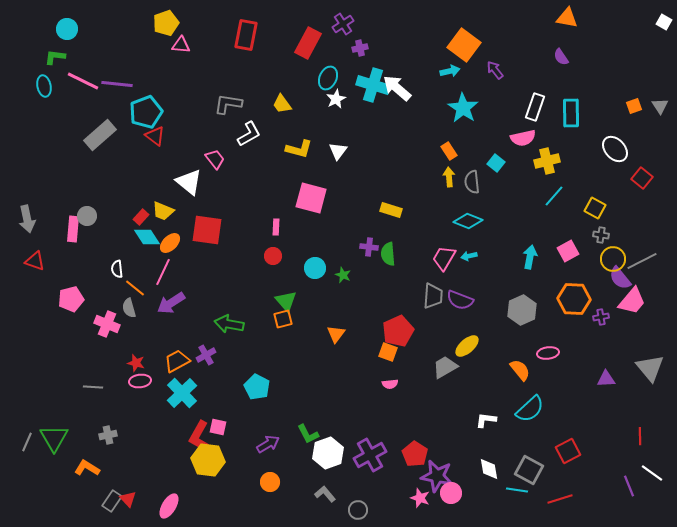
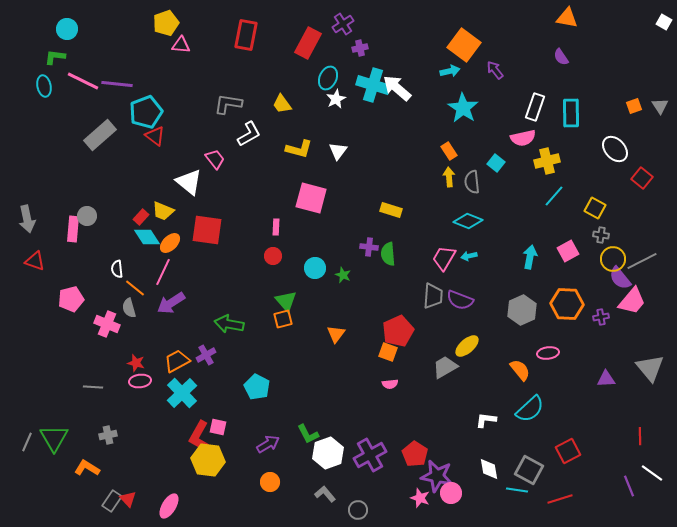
orange hexagon at (574, 299): moved 7 px left, 5 px down
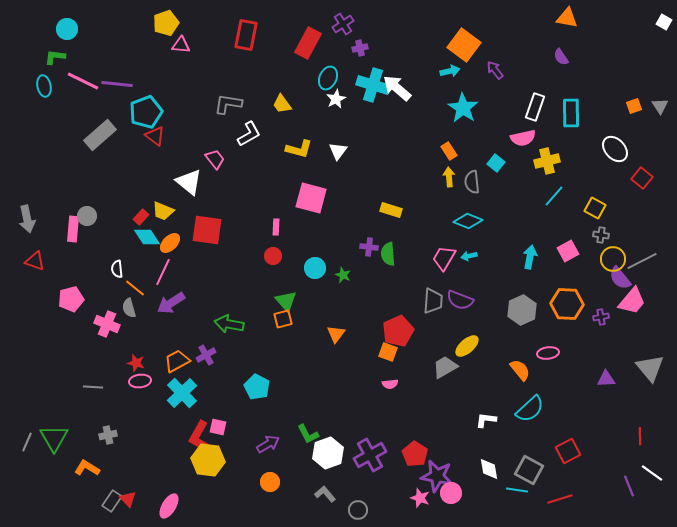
gray trapezoid at (433, 296): moved 5 px down
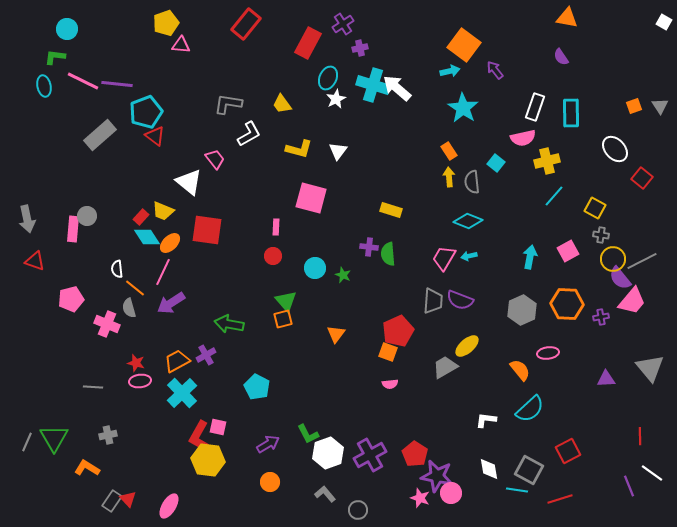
red rectangle at (246, 35): moved 11 px up; rotated 28 degrees clockwise
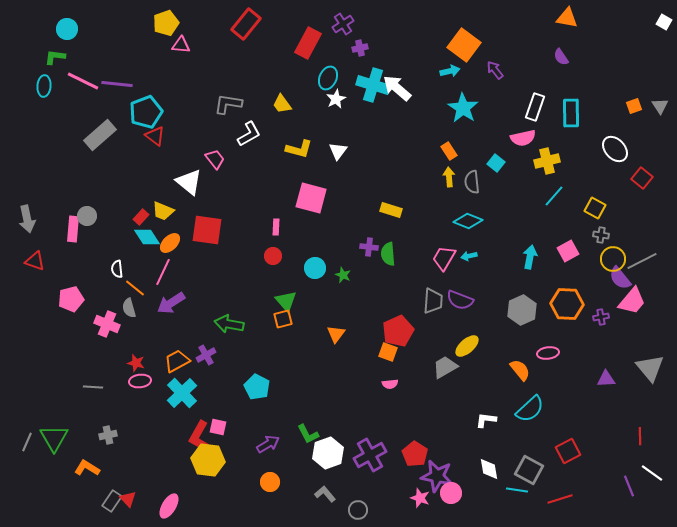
cyan ellipse at (44, 86): rotated 15 degrees clockwise
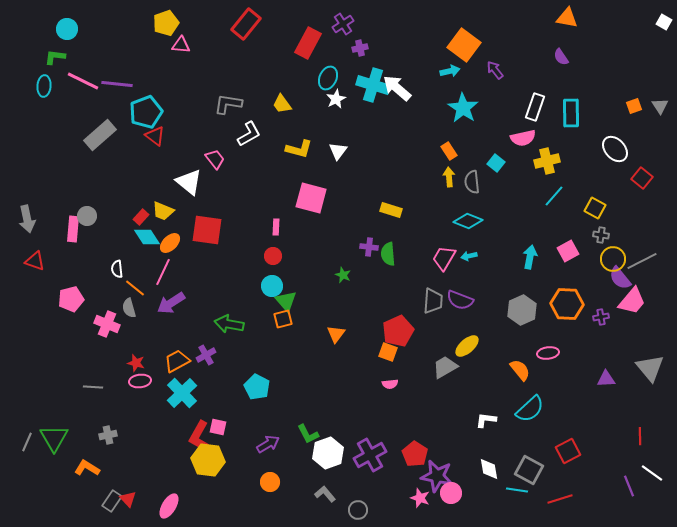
cyan circle at (315, 268): moved 43 px left, 18 px down
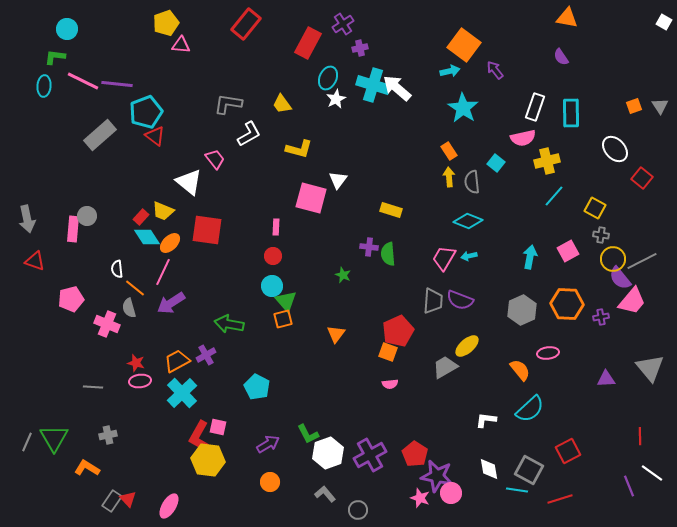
white triangle at (338, 151): moved 29 px down
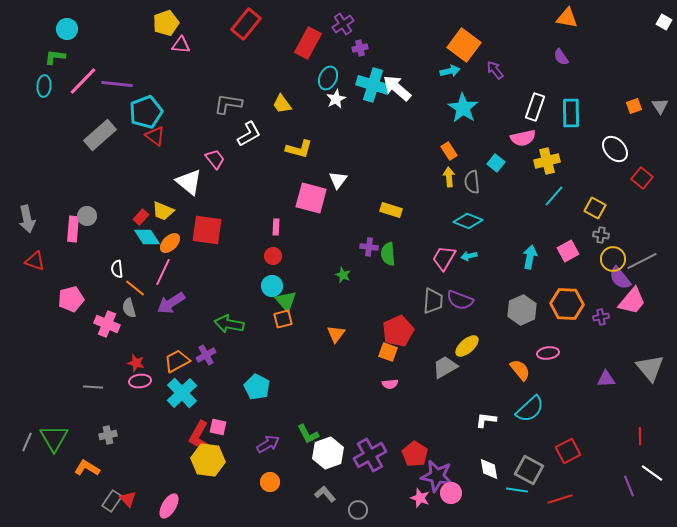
pink line at (83, 81): rotated 72 degrees counterclockwise
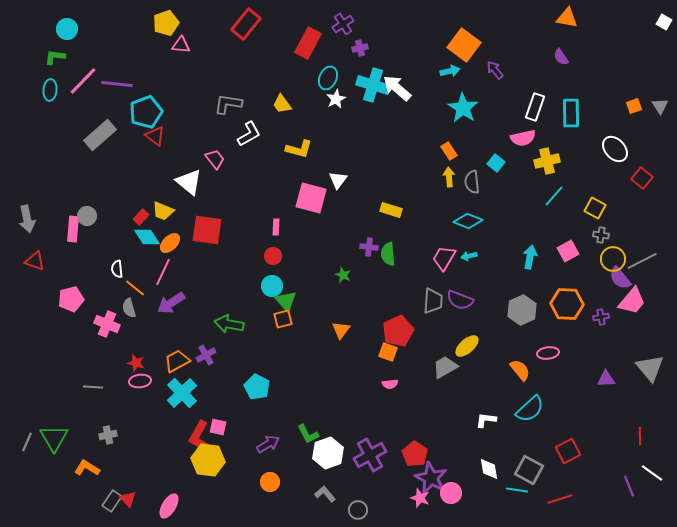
cyan ellipse at (44, 86): moved 6 px right, 4 px down
orange triangle at (336, 334): moved 5 px right, 4 px up
purple star at (437, 476): moved 6 px left, 2 px down; rotated 16 degrees clockwise
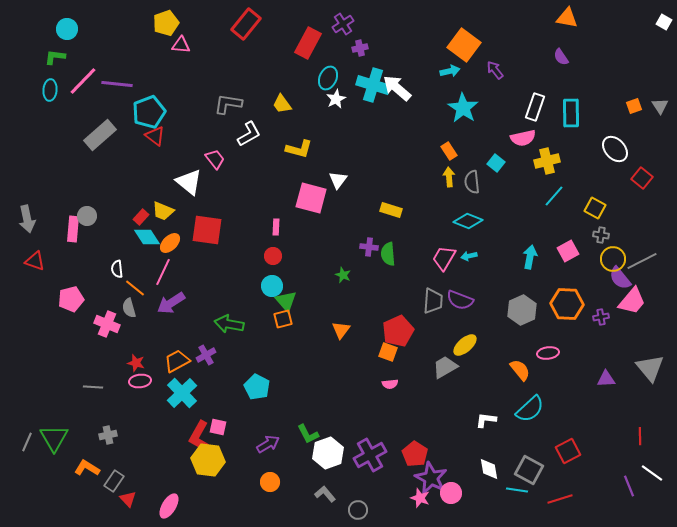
cyan pentagon at (146, 112): moved 3 px right
yellow ellipse at (467, 346): moved 2 px left, 1 px up
gray rectangle at (112, 501): moved 2 px right, 20 px up
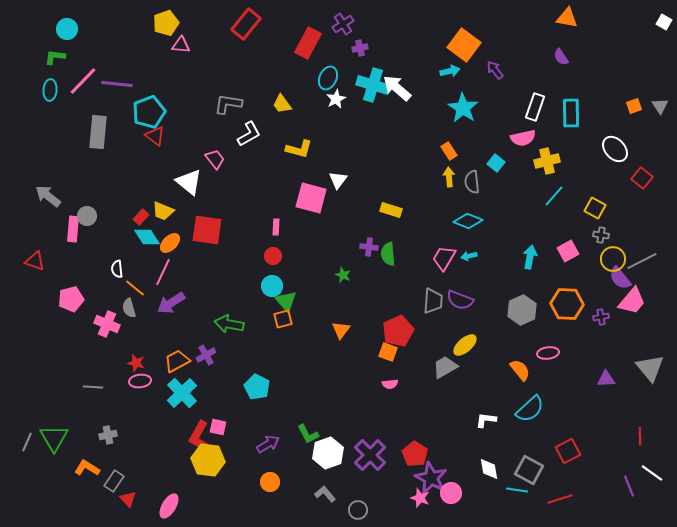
gray rectangle at (100, 135): moved 2 px left, 3 px up; rotated 44 degrees counterclockwise
gray arrow at (27, 219): moved 21 px right, 23 px up; rotated 140 degrees clockwise
purple cross at (370, 455): rotated 16 degrees counterclockwise
